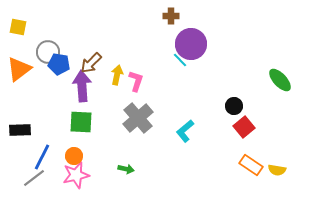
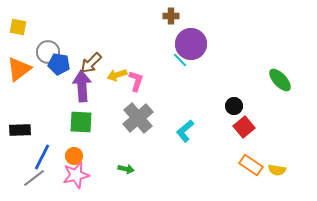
yellow arrow: rotated 120 degrees counterclockwise
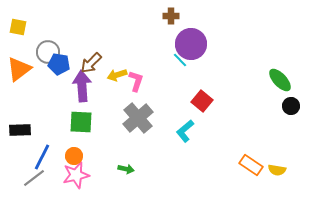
black circle: moved 57 px right
red square: moved 42 px left, 26 px up; rotated 10 degrees counterclockwise
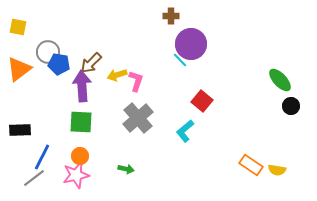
orange circle: moved 6 px right
